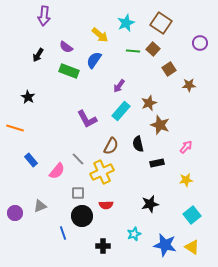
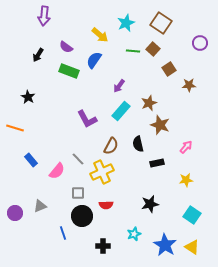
cyan square at (192, 215): rotated 18 degrees counterclockwise
blue star at (165, 245): rotated 20 degrees clockwise
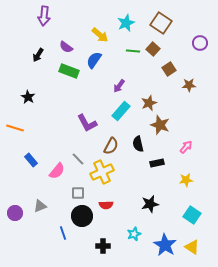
purple L-shape at (87, 119): moved 4 px down
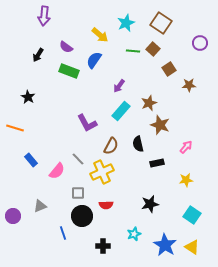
purple circle at (15, 213): moved 2 px left, 3 px down
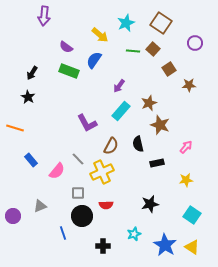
purple circle at (200, 43): moved 5 px left
black arrow at (38, 55): moved 6 px left, 18 px down
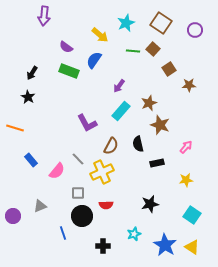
purple circle at (195, 43): moved 13 px up
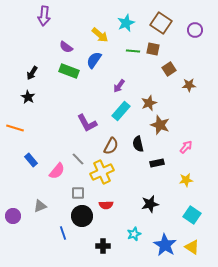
brown square at (153, 49): rotated 32 degrees counterclockwise
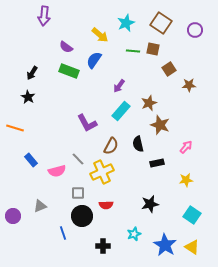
pink semicircle at (57, 171): rotated 36 degrees clockwise
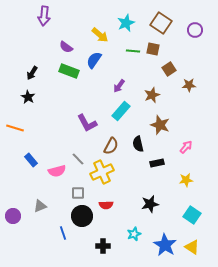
brown star at (149, 103): moved 3 px right, 8 px up
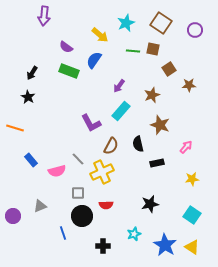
purple L-shape at (87, 123): moved 4 px right
yellow star at (186, 180): moved 6 px right, 1 px up
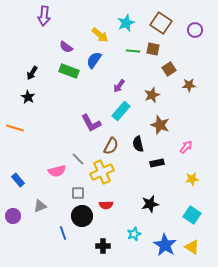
blue rectangle at (31, 160): moved 13 px left, 20 px down
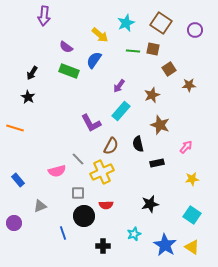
purple circle at (13, 216): moved 1 px right, 7 px down
black circle at (82, 216): moved 2 px right
